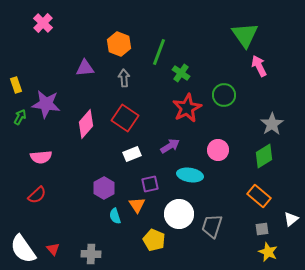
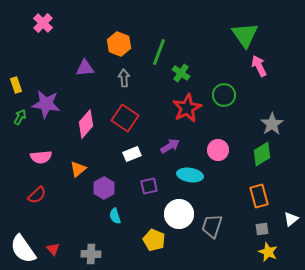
green diamond: moved 2 px left, 2 px up
purple square: moved 1 px left, 2 px down
orange rectangle: rotated 35 degrees clockwise
orange triangle: moved 59 px left, 36 px up; rotated 24 degrees clockwise
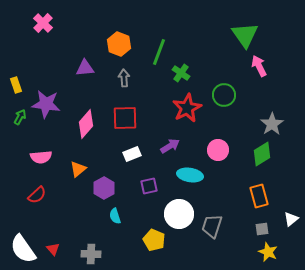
red square: rotated 36 degrees counterclockwise
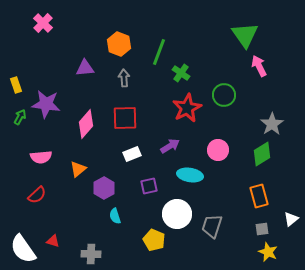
white circle: moved 2 px left
red triangle: moved 8 px up; rotated 32 degrees counterclockwise
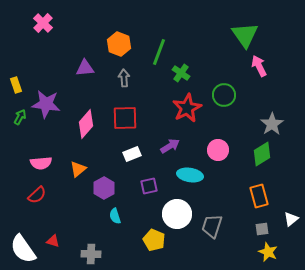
pink semicircle: moved 6 px down
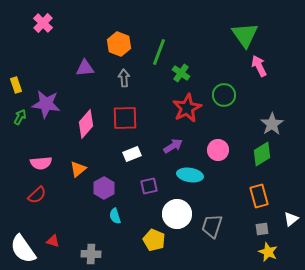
purple arrow: moved 3 px right
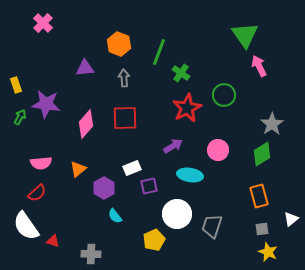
white rectangle: moved 14 px down
red semicircle: moved 2 px up
cyan semicircle: rotated 21 degrees counterclockwise
yellow pentagon: rotated 25 degrees clockwise
white semicircle: moved 3 px right, 23 px up
